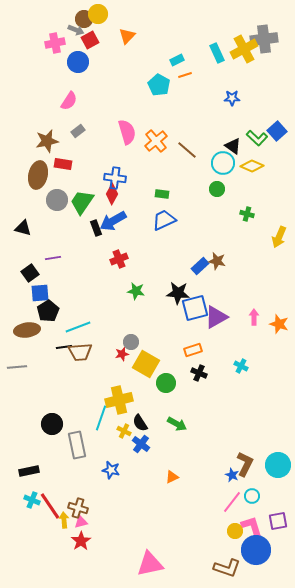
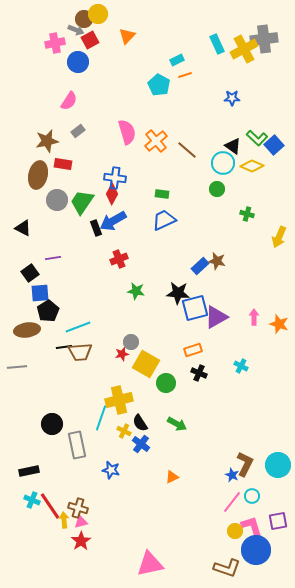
cyan rectangle at (217, 53): moved 9 px up
blue square at (277, 131): moved 3 px left, 14 px down
black triangle at (23, 228): rotated 12 degrees clockwise
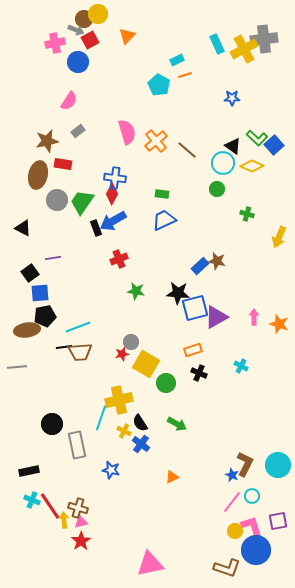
black pentagon at (48, 311): moved 3 px left, 5 px down; rotated 20 degrees clockwise
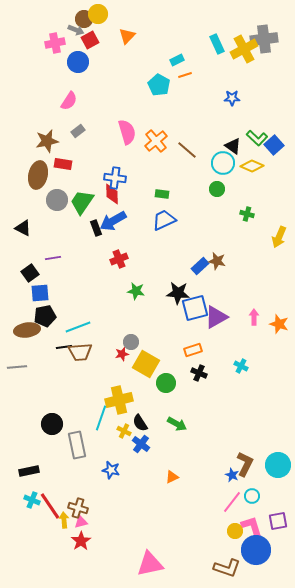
red diamond at (112, 194): rotated 30 degrees counterclockwise
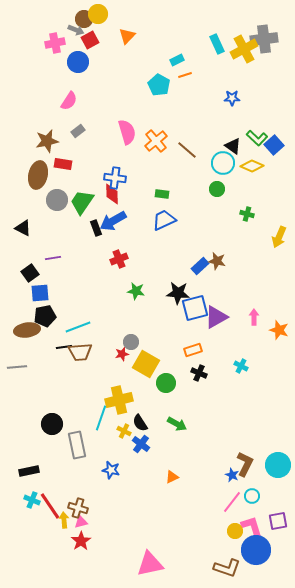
orange star at (279, 324): moved 6 px down
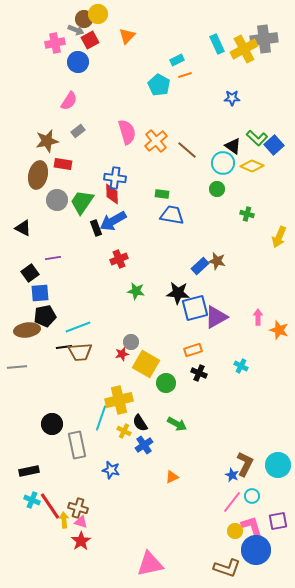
blue trapezoid at (164, 220): moved 8 px right, 5 px up; rotated 35 degrees clockwise
pink arrow at (254, 317): moved 4 px right
blue cross at (141, 444): moved 3 px right, 1 px down; rotated 18 degrees clockwise
pink triangle at (81, 522): rotated 32 degrees clockwise
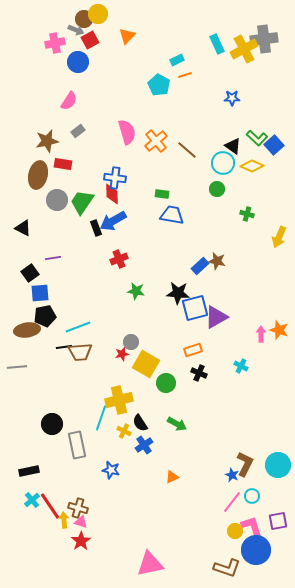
pink arrow at (258, 317): moved 3 px right, 17 px down
cyan cross at (32, 500): rotated 28 degrees clockwise
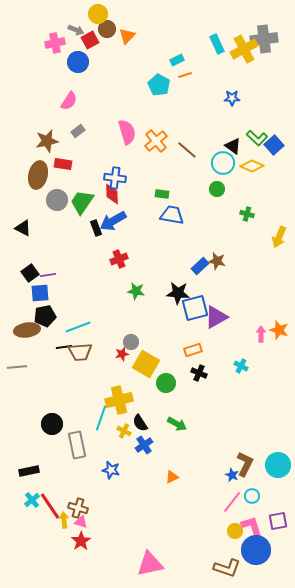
brown circle at (84, 19): moved 23 px right, 10 px down
purple line at (53, 258): moved 5 px left, 17 px down
